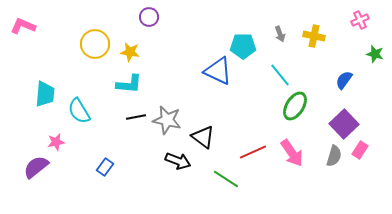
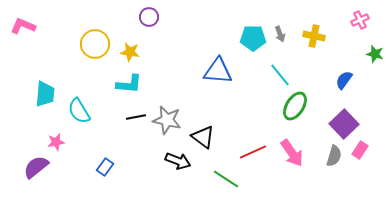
cyan pentagon: moved 10 px right, 8 px up
blue triangle: rotated 20 degrees counterclockwise
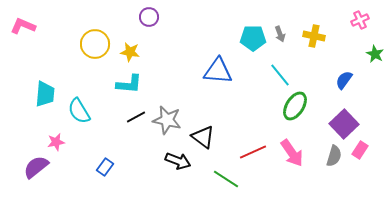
green star: rotated 12 degrees clockwise
black line: rotated 18 degrees counterclockwise
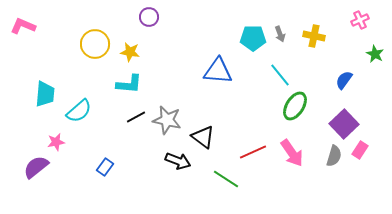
cyan semicircle: rotated 100 degrees counterclockwise
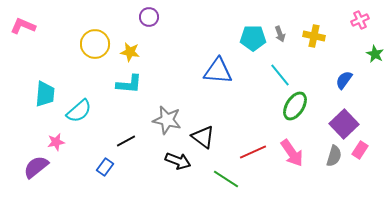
black line: moved 10 px left, 24 px down
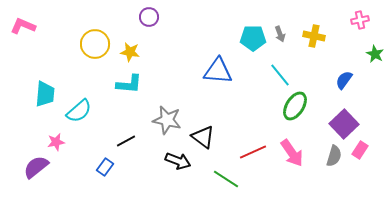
pink cross: rotated 12 degrees clockwise
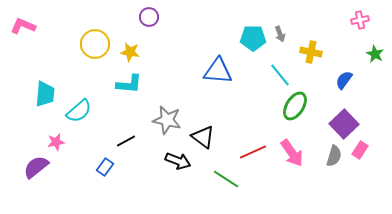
yellow cross: moved 3 px left, 16 px down
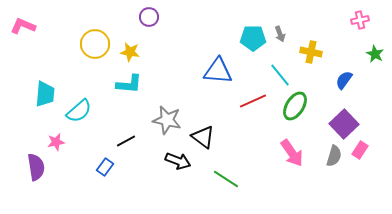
red line: moved 51 px up
purple semicircle: rotated 120 degrees clockwise
